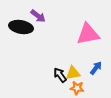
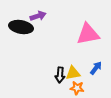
purple arrow: rotated 56 degrees counterclockwise
black arrow: rotated 140 degrees counterclockwise
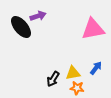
black ellipse: rotated 40 degrees clockwise
pink triangle: moved 5 px right, 5 px up
black arrow: moved 7 px left, 4 px down; rotated 28 degrees clockwise
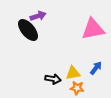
black ellipse: moved 7 px right, 3 px down
black arrow: rotated 112 degrees counterclockwise
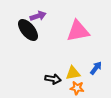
pink triangle: moved 15 px left, 2 px down
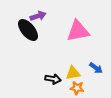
blue arrow: rotated 88 degrees clockwise
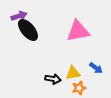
purple arrow: moved 19 px left
orange star: moved 2 px right; rotated 24 degrees counterclockwise
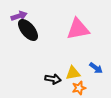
pink triangle: moved 2 px up
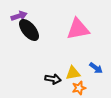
black ellipse: moved 1 px right
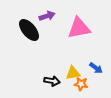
purple arrow: moved 28 px right
pink triangle: moved 1 px right, 1 px up
black arrow: moved 1 px left, 2 px down
orange star: moved 2 px right, 4 px up; rotated 24 degrees clockwise
